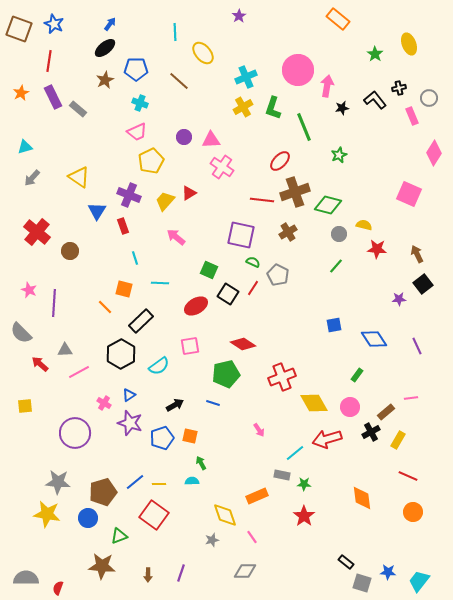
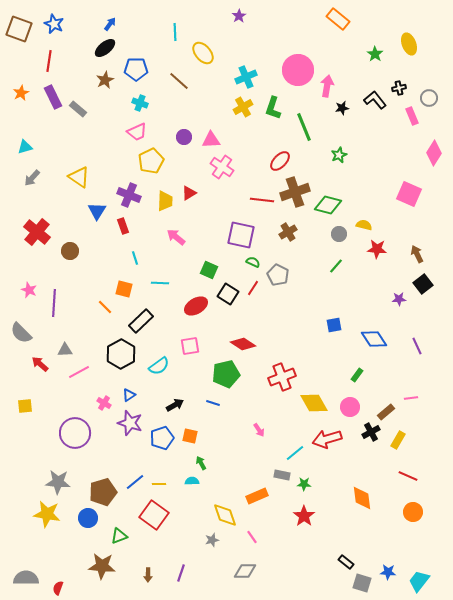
yellow trapezoid at (165, 201): rotated 140 degrees clockwise
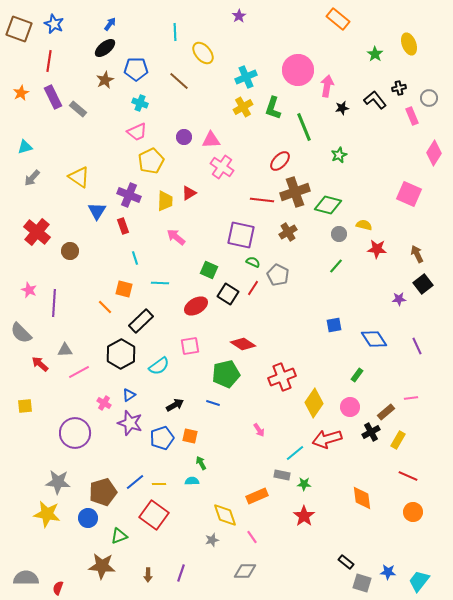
yellow diamond at (314, 403): rotated 64 degrees clockwise
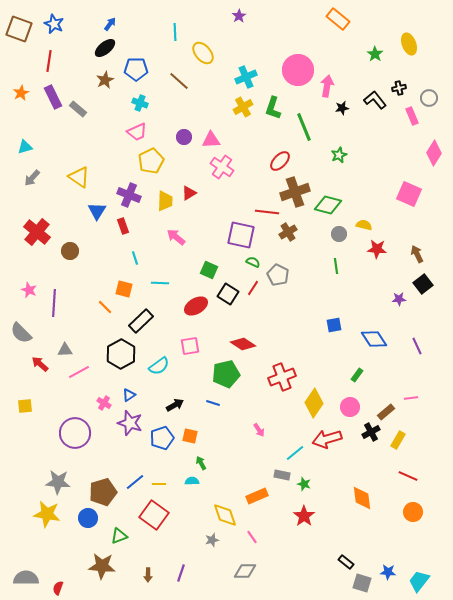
red line at (262, 200): moved 5 px right, 12 px down
green line at (336, 266): rotated 49 degrees counterclockwise
green star at (304, 484): rotated 16 degrees clockwise
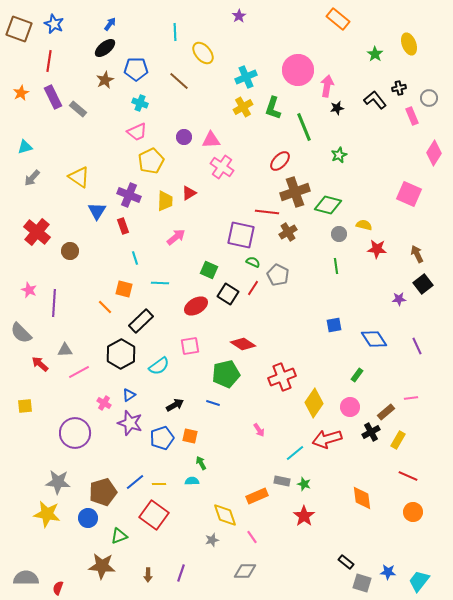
black star at (342, 108): moved 5 px left
pink arrow at (176, 237): rotated 102 degrees clockwise
gray rectangle at (282, 475): moved 6 px down
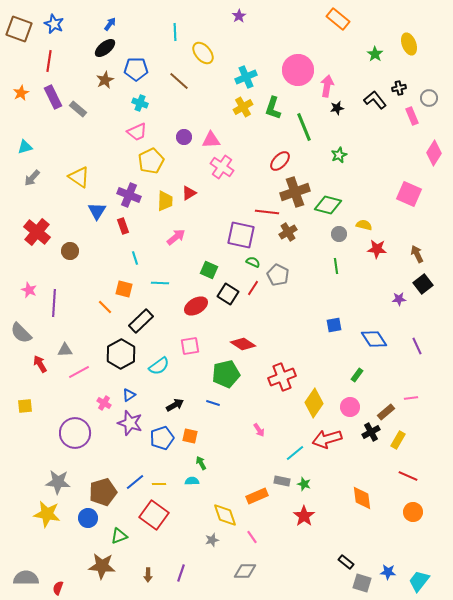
red arrow at (40, 364): rotated 18 degrees clockwise
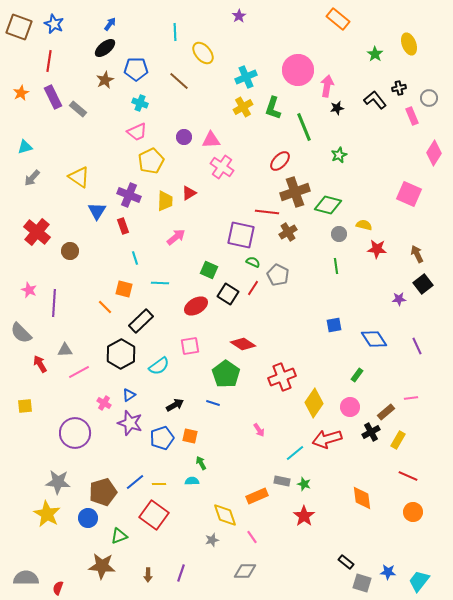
brown square at (19, 29): moved 2 px up
green pentagon at (226, 374): rotated 24 degrees counterclockwise
yellow star at (47, 514): rotated 20 degrees clockwise
